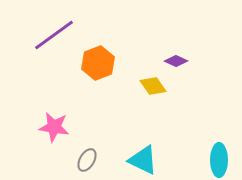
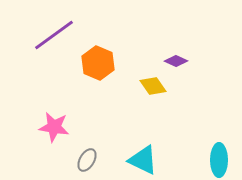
orange hexagon: rotated 16 degrees counterclockwise
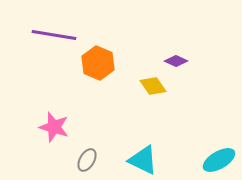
purple line: rotated 45 degrees clockwise
pink star: rotated 8 degrees clockwise
cyan ellipse: rotated 60 degrees clockwise
